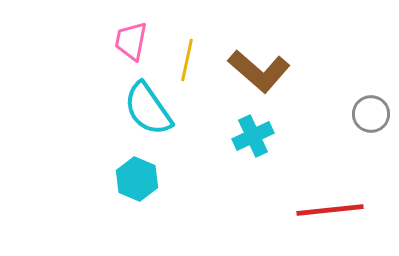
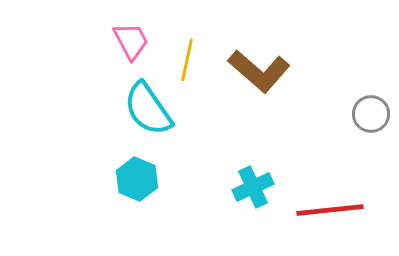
pink trapezoid: rotated 141 degrees clockwise
cyan cross: moved 51 px down
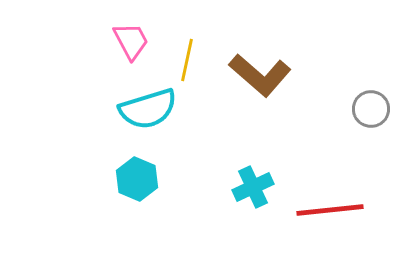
brown L-shape: moved 1 px right, 4 px down
cyan semicircle: rotated 72 degrees counterclockwise
gray circle: moved 5 px up
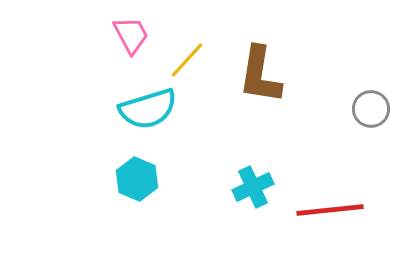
pink trapezoid: moved 6 px up
yellow line: rotated 30 degrees clockwise
brown L-shape: rotated 58 degrees clockwise
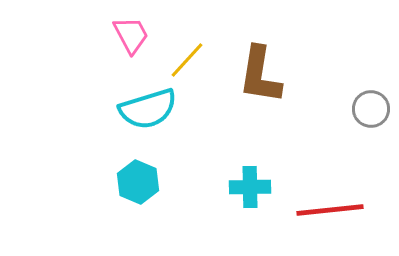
cyan hexagon: moved 1 px right, 3 px down
cyan cross: moved 3 px left; rotated 24 degrees clockwise
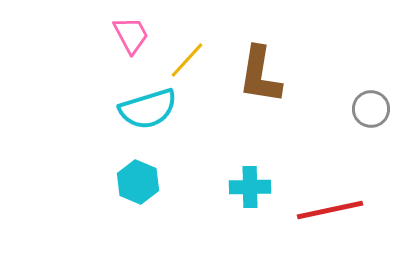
red line: rotated 6 degrees counterclockwise
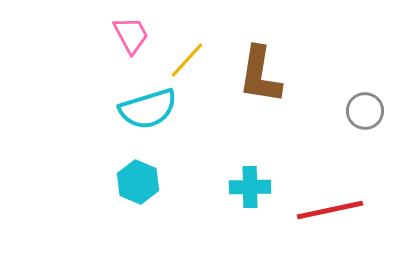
gray circle: moved 6 px left, 2 px down
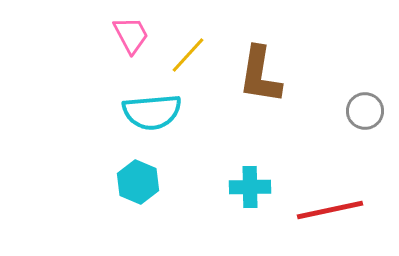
yellow line: moved 1 px right, 5 px up
cyan semicircle: moved 4 px right, 3 px down; rotated 12 degrees clockwise
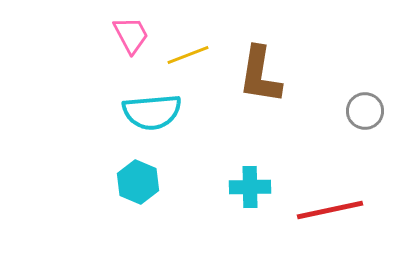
yellow line: rotated 27 degrees clockwise
